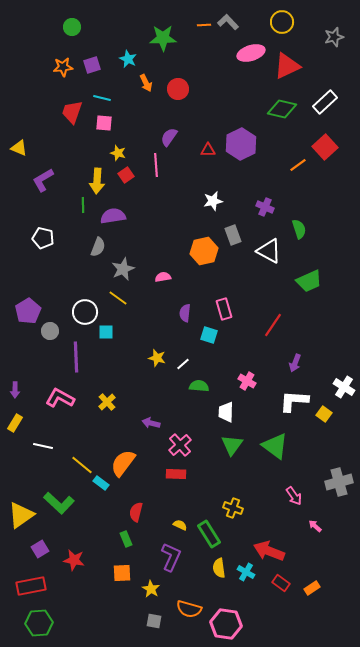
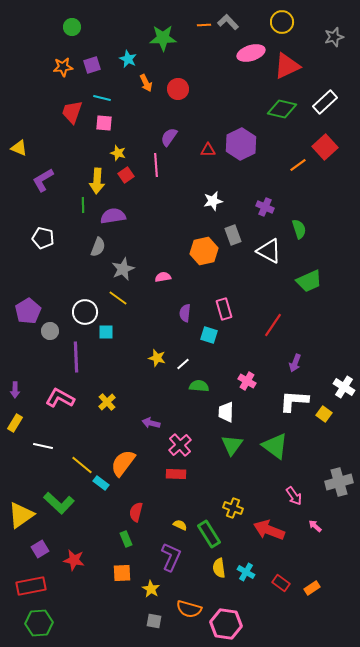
red arrow at (269, 551): moved 21 px up
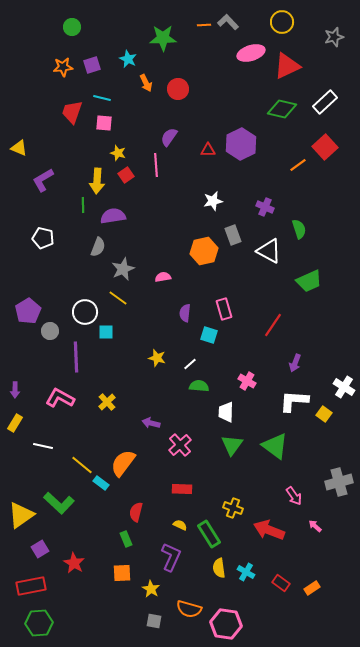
white line at (183, 364): moved 7 px right
red rectangle at (176, 474): moved 6 px right, 15 px down
red star at (74, 560): moved 3 px down; rotated 20 degrees clockwise
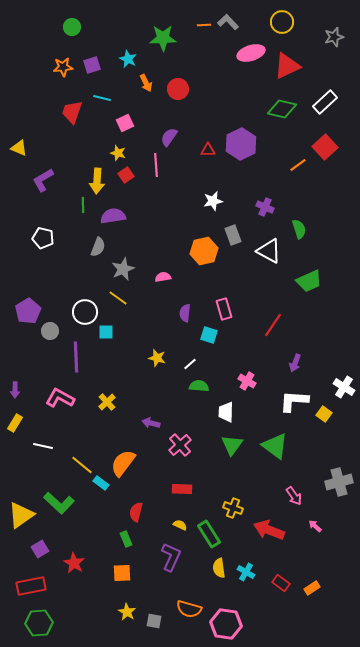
pink square at (104, 123): moved 21 px right; rotated 30 degrees counterclockwise
yellow star at (151, 589): moved 24 px left, 23 px down
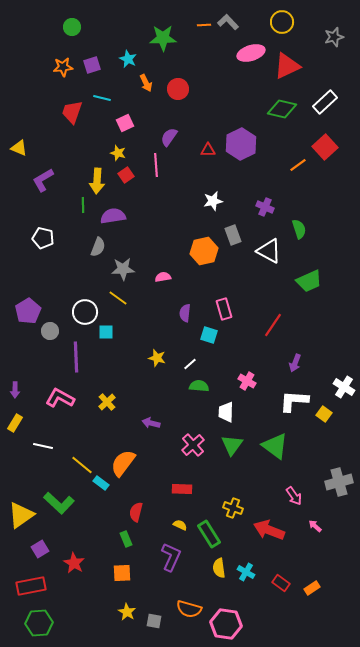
gray star at (123, 269): rotated 20 degrees clockwise
pink cross at (180, 445): moved 13 px right
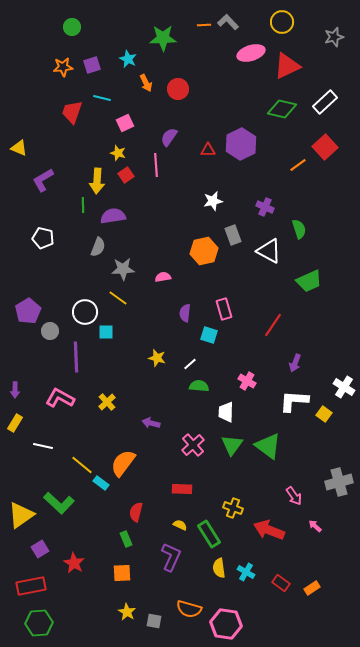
green triangle at (275, 446): moved 7 px left
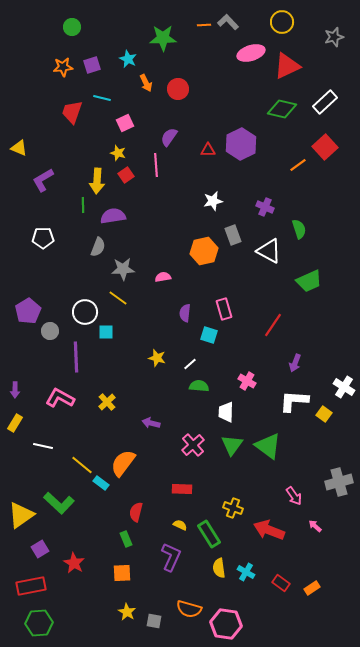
white pentagon at (43, 238): rotated 15 degrees counterclockwise
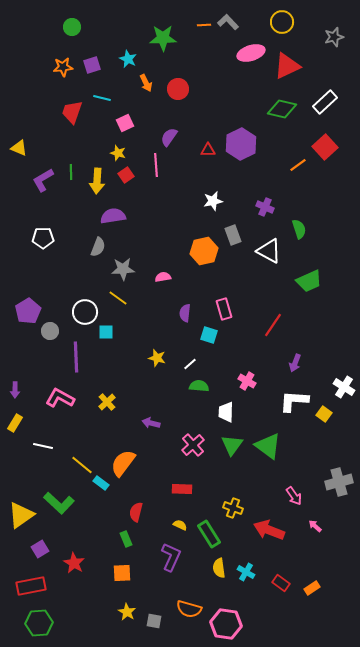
green line at (83, 205): moved 12 px left, 33 px up
